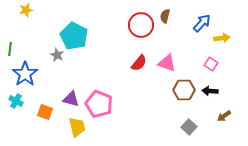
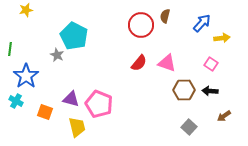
blue star: moved 1 px right, 2 px down
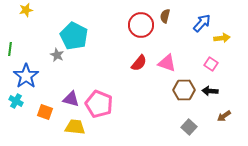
yellow trapezoid: moved 2 px left; rotated 70 degrees counterclockwise
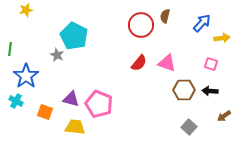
pink square: rotated 16 degrees counterclockwise
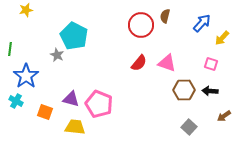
yellow arrow: rotated 140 degrees clockwise
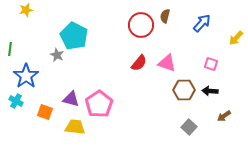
yellow arrow: moved 14 px right
pink pentagon: rotated 16 degrees clockwise
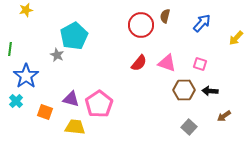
cyan pentagon: rotated 16 degrees clockwise
pink square: moved 11 px left
cyan cross: rotated 16 degrees clockwise
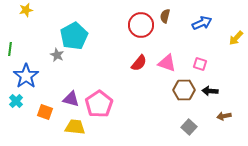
blue arrow: rotated 24 degrees clockwise
brown arrow: rotated 24 degrees clockwise
